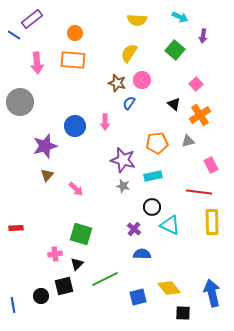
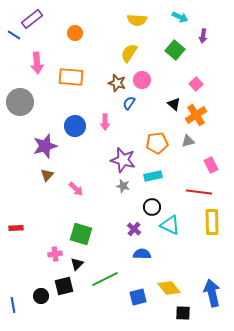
orange rectangle at (73, 60): moved 2 px left, 17 px down
orange cross at (200, 115): moved 4 px left
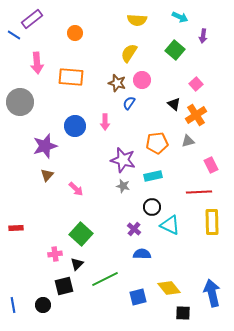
red line at (199, 192): rotated 10 degrees counterclockwise
green square at (81, 234): rotated 25 degrees clockwise
black circle at (41, 296): moved 2 px right, 9 px down
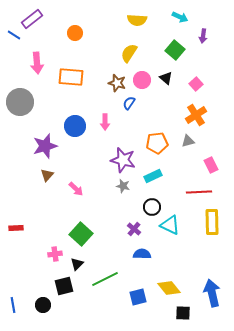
black triangle at (174, 104): moved 8 px left, 26 px up
cyan rectangle at (153, 176): rotated 12 degrees counterclockwise
